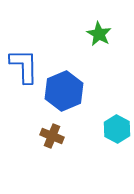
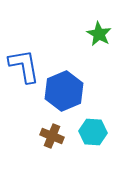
blue L-shape: rotated 9 degrees counterclockwise
cyan hexagon: moved 24 px left, 3 px down; rotated 24 degrees counterclockwise
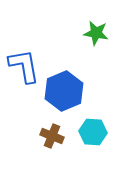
green star: moved 3 px left, 1 px up; rotated 20 degrees counterclockwise
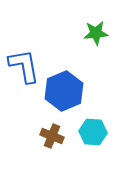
green star: rotated 15 degrees counterclockwise
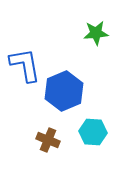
blue L-shape: moved 1 px right, 1 px up
brown cross: moved 4 px left, 4 px down
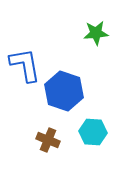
blue hexagon: rotated 18 degrees counterclockwise
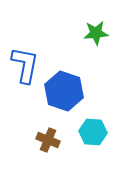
blue L-shape: rotated 21 degrees clockwise
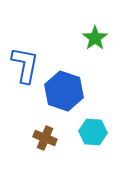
green star: moved 1 px left, 5 px down; rotated 30 degrees counterclockwise
brown cross: moved 3 px left, 2 px up
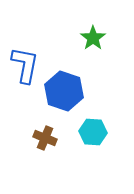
green star: moved 2 px left
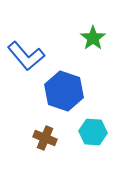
blue L-shape: moved 1 px right, 9 px up; rotated 129 degrees clockwise
